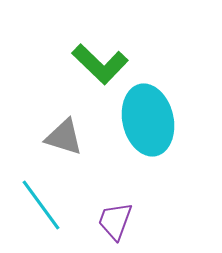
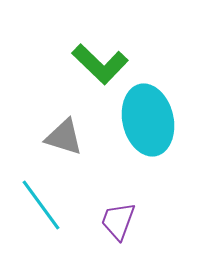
purple trapezoid: moved 3 px right
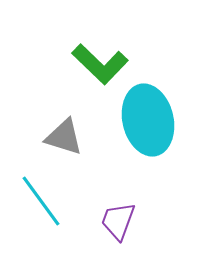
cyan line: moved 4 px up
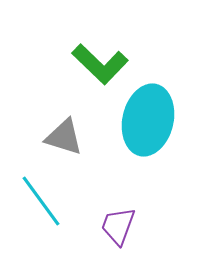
cyan ellipse: rotated 26 degrees clockwise
purple trapezoid: moved 5 px down
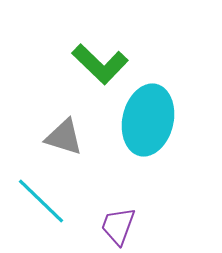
cyan line: rotated 10 degrees counterclockwise
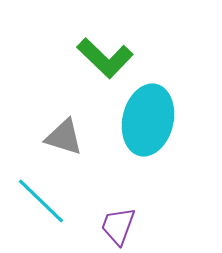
green L-shape: moved 5 px right, 6 px up
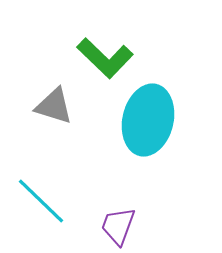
gray triangle: moved 10 px left, 31 px up
